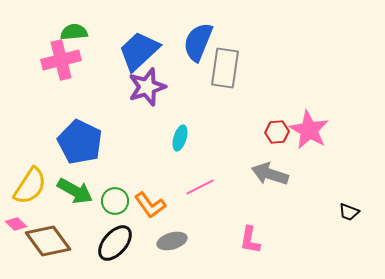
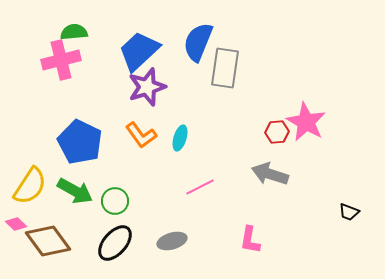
pink star: moved 3 px left, 8 px up
orange L-shape: moved 9 px left, 70 px up
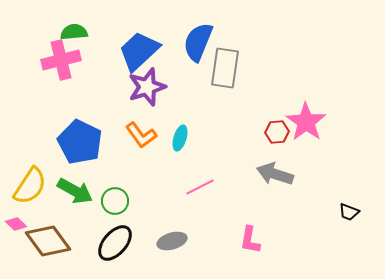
pink star: rotated 6 degrees clockwise
gray arrow: moved 5 px right
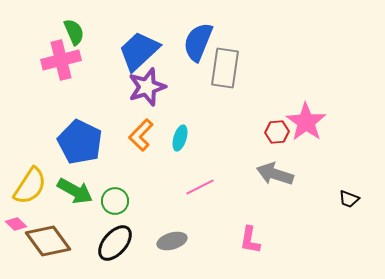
green semicircle: rotated 72 degrees clockwise
orange L-shape: rotated 80 degrees clockwise
black trapezoid: moved 13 px up
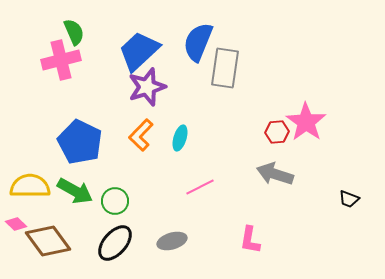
yellow semicircle: rotated 123 degrees counterclockwise
